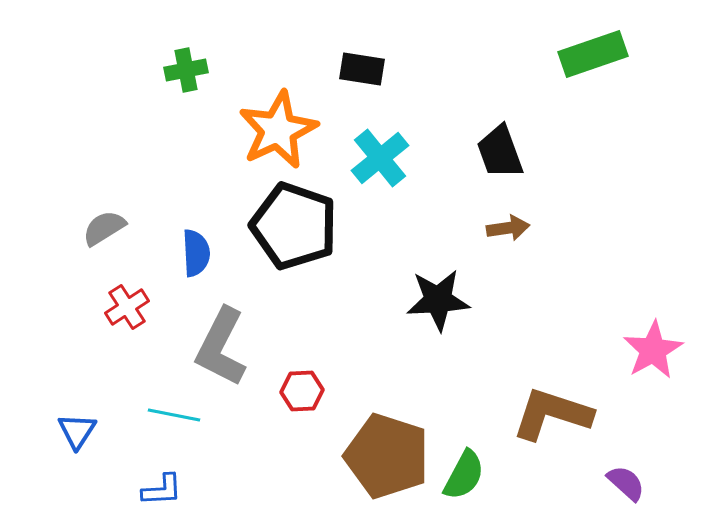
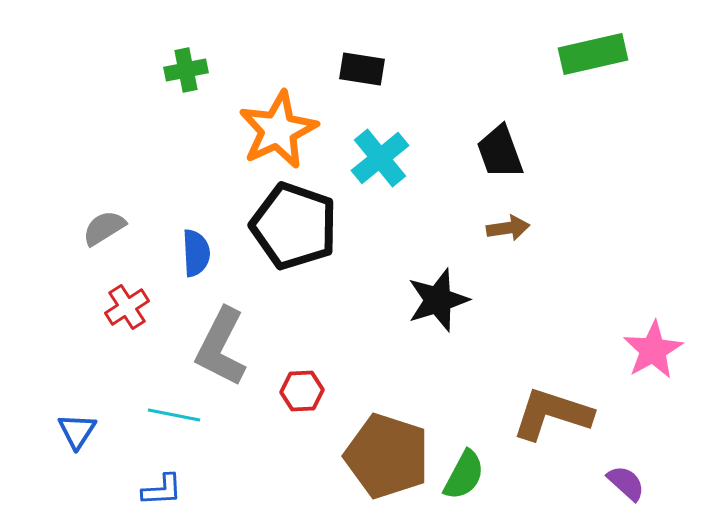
green rectangle: rotated 6 degrees clockwise
black star: rotated 14 degrees counterclockwise
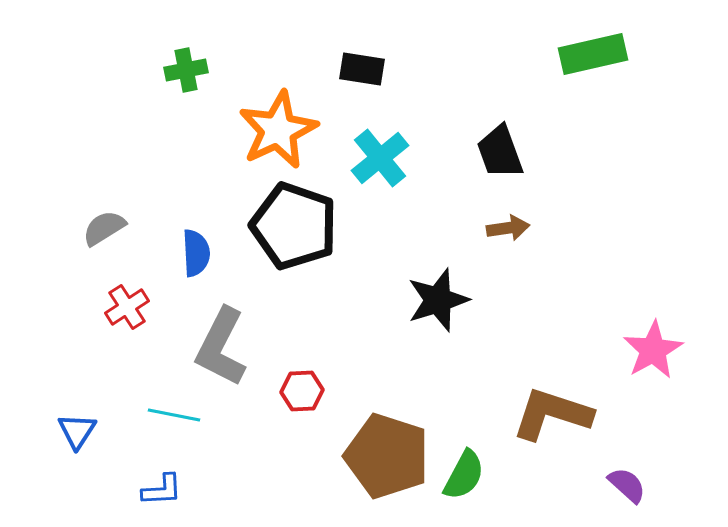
purple semicircle: moved 1 px right, 2 px down
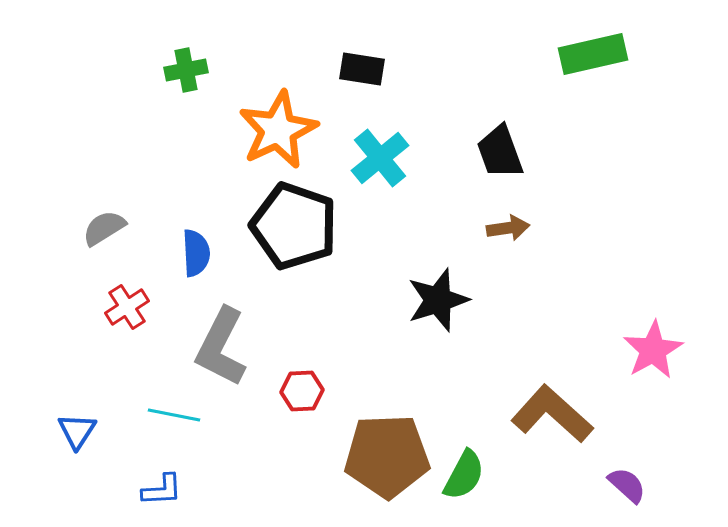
brown L-shape: rotated 24 degrees clockwise
brown pentagon: rotated 20 degrees counterclockwise
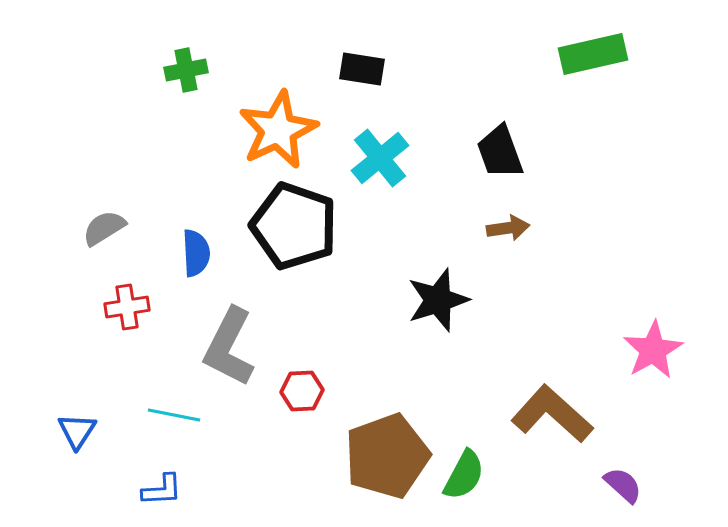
red cross: rotated 24 degrees clockwise
gray L-shape: moved 8 px right
brown pentagon: rotated 18 degrees counterclockwise
purple semicircle: moved 4 px left
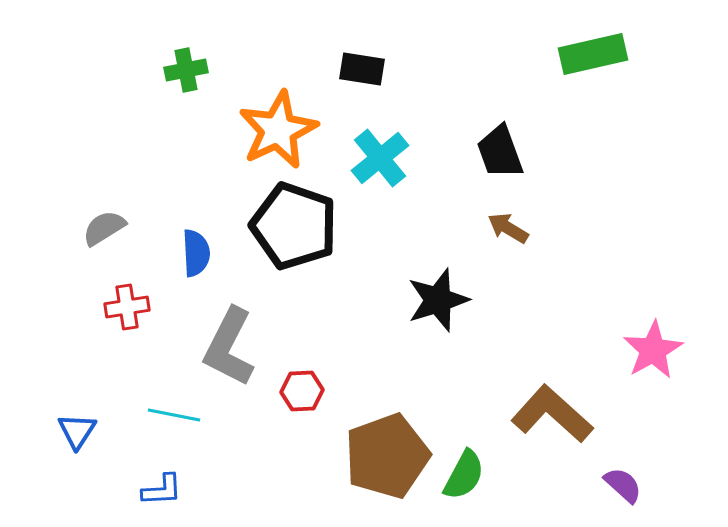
brown arrow: rotated 141 degrees counterclockwise
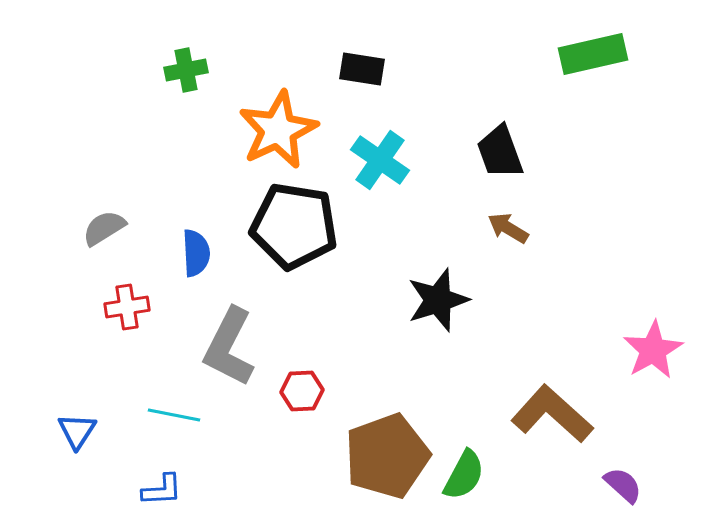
cyan cross: moved 2 px down; rotated 16 degrees counterclockwise
black pentagon: rotated 10 degrees counterclockwise
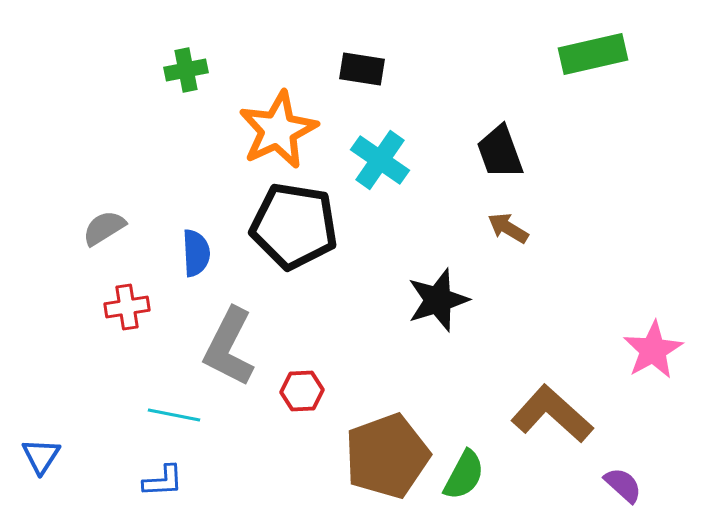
blue triangle: moved 36 px left, 25 px down
blue L-shape: moved 1 px right, 9 px up
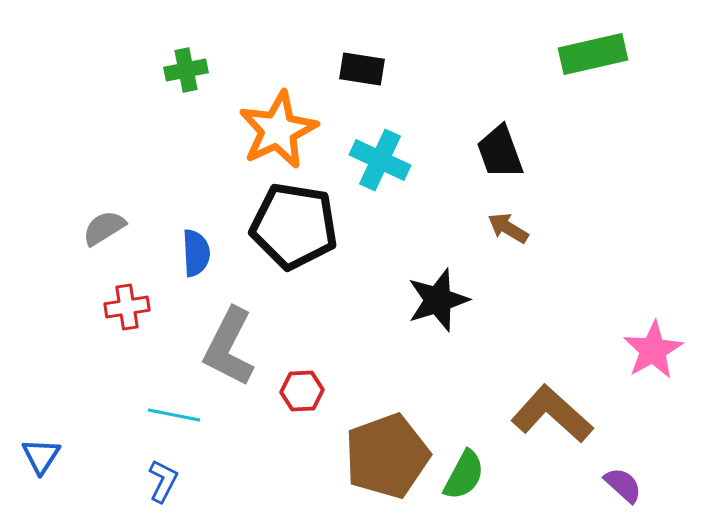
cyan cross: rotated 10 degrees counterclockwise
blue L-shape: rotated 60 degrees counterclockwise
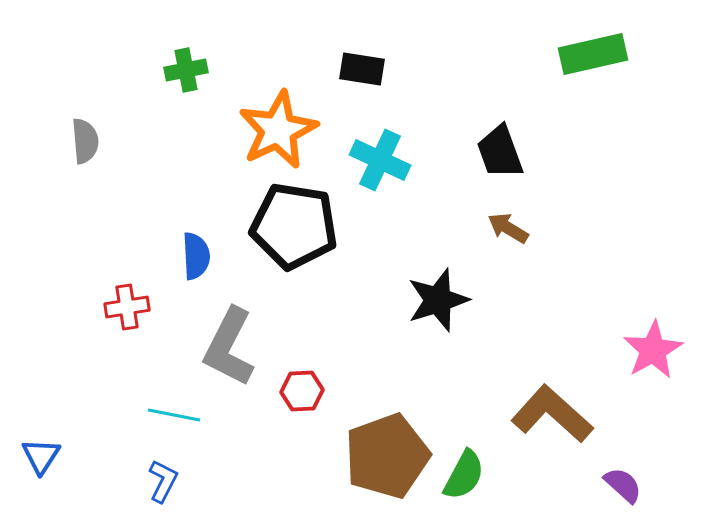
gray semicircle: moved 19 px left, 87 px up; rotated 117 degrees clockwise
blue semicircle: moved 3 px down
